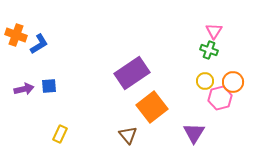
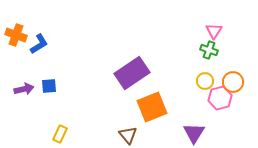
orange square: rotated 16 degrees clockwise
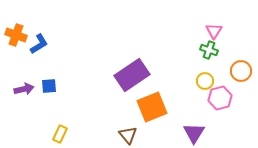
purple rectangle: moved 2 px down
orange circle: moved 8 px right, 11 px up
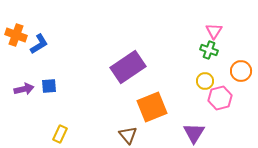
purple rectangle: moved 4 px left, 8 px up
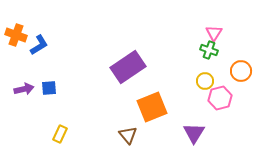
pink triangle: moved 2 px down
blue L-shape: moved 1 px down
blue square: moved 2 px down
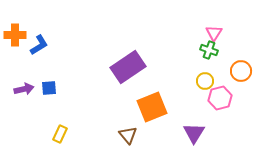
orange cross: moved 1 px left; rotated 20 degrees counterclockwise
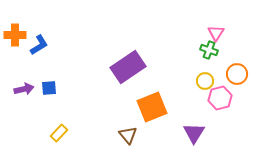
pink triangle: moved 2 px right
orange circle: moved 4 px left, 3 px down
yellow rectangle: moved 1 px left, 1 px up; rotated 18 degrees clockwise
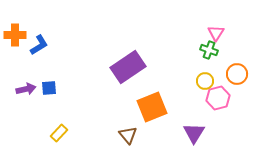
purple arrow: moved 2 px right
pink hexagon: moved 2 px left
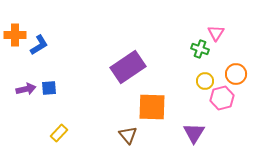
green cross: moved 9 px left, 1 px up
orange circle: moved 1 px left
pink hexagon: moved 4 px right
orange square: rotated 24 degrees clockwise
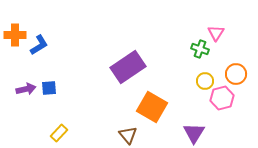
orange square: rotated 28 degrees clockwise
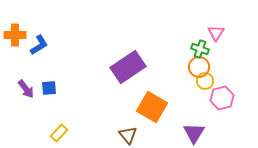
orange circle: moved 37 px left, 7 px up
purple arrow: rotated 66 degrees clockwise
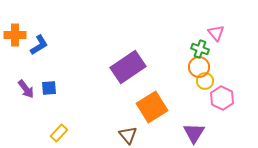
pink triangle: rotated 12 degrees counterclockwise
pink hexagon: rotated 20 degrees counterclockwise
orange square: rotated 28 degrees clockwise
